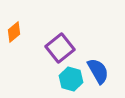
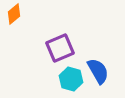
orange diamond: moved 18 px up
purple square: rotated 16 degrees clockwise
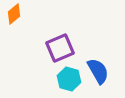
cyan hexagon: moved 2 px left
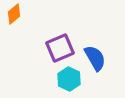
blue semicircle: moved 3 px left, 13 px up
cyan hexagon: rotated 10 degrees clockwise
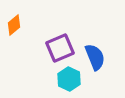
orange diamond: moved 11 px down
blue semicircle: moved 1 px up; rotated 8 degrees clockwise
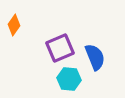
orange diamond: rotated 15 degrees counterclockwise
cyan hexagon: rotated 20 degrees counterclockwise
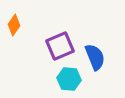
purple square: moved 2 px up
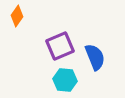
orange diamond: moved 3 px right, 9 px up
cyan hexagon: moved 4 px left, 1 px down
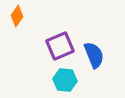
blue semicircle: moved 1 px left, 2 px up
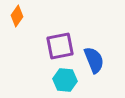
purple square: rotated 12 degrees clockwise
blue semicircle: moved 5 px down
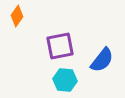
blue semicircle: moved 8 px right; rotated 60 degrees clockwise
